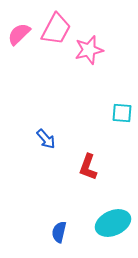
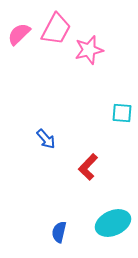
red L-shape: rotated 24 degrees clockwise
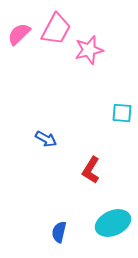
blue arrow: rotated 20 degrees counterclockwise
red L-shape: moved 3 px right, 3 px down; rotated 12 degrees counterclockwise
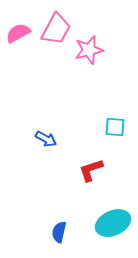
pink semicircle: moved 1 px left, 1 px up; rotated 15 degrees clockwise
cyan square: moved 7 px left, 14 px down
red L-shape: rotated 40 degrees clockwise
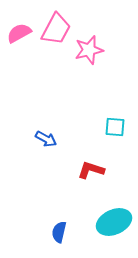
pink semicircle: moved 1 px right
red L-shape: rotated 36 degrees clockwise
cyan ellipse: moved 1 px right, 1 px up
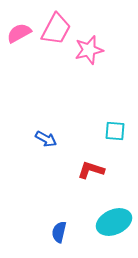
cyan square: moved 4 px down
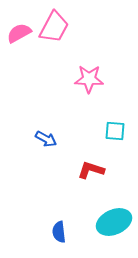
pink trapezoid: moved 2 px left, 2 px up
pink star: moved 29 px down; rotated 16 degrees clockwise
blue semicircle: rotated 20 degrees counterclockwise
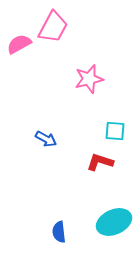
pink trapezoid: moved 1 px left
pink semicircle: moved 11 px down
pink star: rotated 16 degrees counterclockwise
red L-shape: moved 9 px right, 8 px up
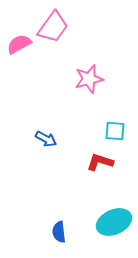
pink trapezoid: rotated 8 degrees clockwise
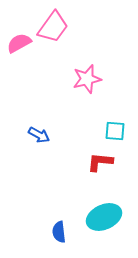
pink semicircle: moved 1 px up
pink star: moved 2 px left
blue arrow: moved 7 px left, 4 px up
red L-shape: rotated 12 degrees counterclockwise
cyan ellipse: moved 10 px left, 5 px up
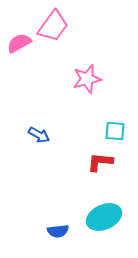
pink trapezoid: moved 1 px up
blue semicircle: moved 1 px left, 1 px up; rotated 90 degrees counterclockwise
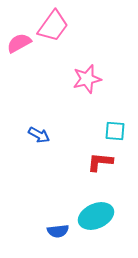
cyan ellipse: moved 8 px left, 1 px up
